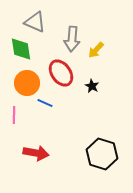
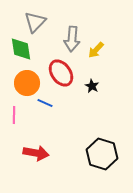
gray triangle: rotated 50 degrees clockwise
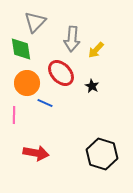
red ellipse: rotated 8 degrees counterclockwise
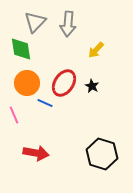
gray arrow: moved 4 px left, 15 px up
red ellipse: moved 3 px right, 10 px down; rotated 76 degrees clockwise
pink line: rotated 24 degrees counterclockwise
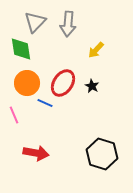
red ellipse: moved 1 px left
